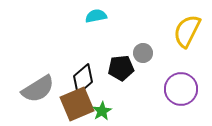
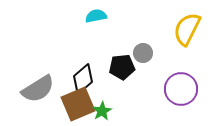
yellow semicircle: moved 2 px up
black pentagon: moved 1 px right, 1 px up
brown square: moved 1 px right
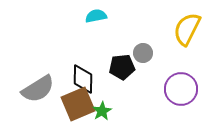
black diamond: rotated 48 degrees counterclockwise
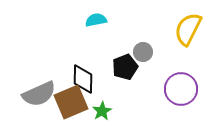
cyan semicircle: moved 4 px down
yellow semicircle: moved 1 px right
gray circle: moved 1 px up
black pentagon: moved 3 px right; rotated 15 degrees counterclockwise
gray semicircle: moved 1 px right, 5 px down; rotated 8 degrees clockwise
brown square: moved 7 px left, 2 px up
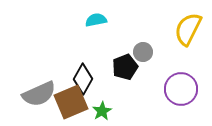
black diamond: rotated 28 degrees clockwise
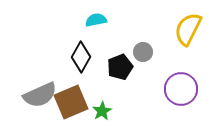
black pentagon: moved 5 px left
black diamond: moved 2 px left, 22 px up
gray semicircle: moved 1 px right, 1 px down
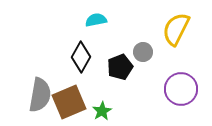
yellow semicircle: moved 12 px left
gray semicircle: rotated 56 degrees counterclockwise
brown square: moved 2 px left
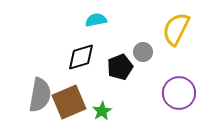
black diamond: rotated 44 degrees clockwise
purple circle: moved 2 px left, 4 px down
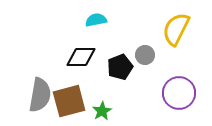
gray circle: moved 2 px right, 3 px down
black diamond: rotated 16 degrees clockwise
brown square: moved 1 px up; rotated 8 degrees clockwise
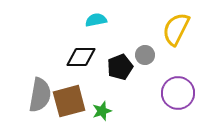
purple circle: moved 1 px left
green star: rotated 12 degrees clockwise
